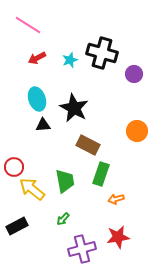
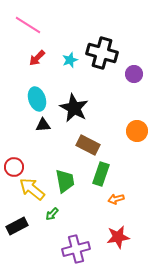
red arrow: rotated 18 degrees counterclockwise
green arrow: moved 11 px left, 5 px up
purple cross: moved 6 px left
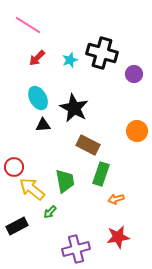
cyan ellipse: moved 1 px right, 1 px up; rotated 10 degrees counterclockwise
green arrow: moved 2 px left, 2 px up
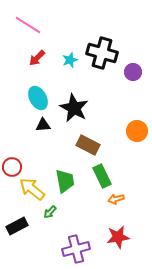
purple circle: moved 1 px left, 2 px up
red circle: moved 2 px left
green rectangle: moved 1 px right, 2 px down; rotated 45 degrees counterclockwise
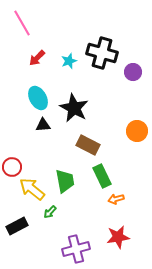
pink line: moved 6 px left, 2 px up; rotated 28 degrees clockwise
cyan star: moved 1 px left, 1 px down
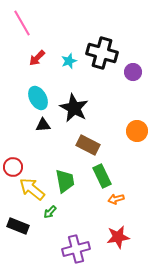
red circle: moved 1 px right
black rectangle: moved 1 px right; rotated 50 degrees clockwise
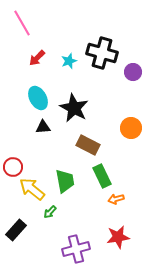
black triangle: moved 2 px down
orange circle: moved 6 px left, 3 px up
black rectangle: moved 2 px left, 4 px down; rotated 70 degrees counterclockwise
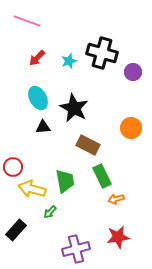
pink line: moved 5 px right, 2 px up; rotated 40 degrees counterclockwise
yellow arrow: rotated 24 degrees counterclockwise
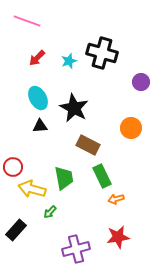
purple circle: moved 8 px right, 10 px down
black triangle: moved 3 px left, 1 px up
green trapezoid: moved 1 px left, 3 px up
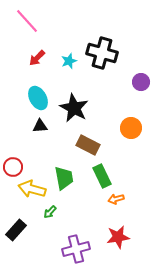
pink line: rotated 28 degrees clockwise
